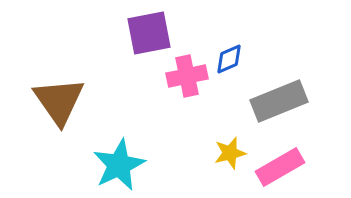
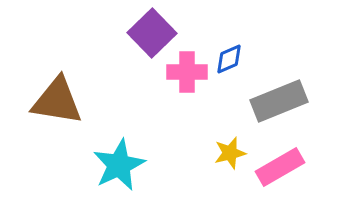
purple square: moved 3 px right; rotated 33 degrees counterclockwise
pink cross: moved 4 px up; rotated 12 degrees clockwise
brown triangle: moved 2 px left; rotated 46 degrees counterclockwise
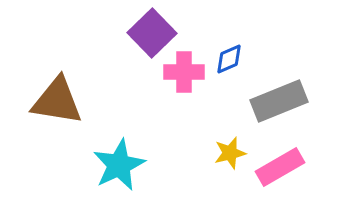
pink cross: moved 3 px left
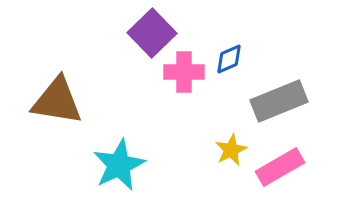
yellow star: moved 1 px right, 3 px up; rotated 12 degrees counterclockwise
